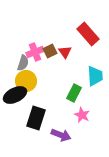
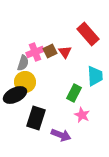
yellow circle: moved 1 px left, 1 px down
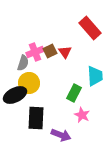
red rectangle: moved 2 px right, 6 px up
yellow circle: moved 4 px right, 1 px down
black rectangle: rotated 15 degrees counterclockwise
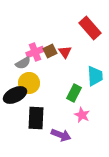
gray semicircle: rotated 42 degrees clockwise
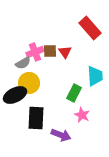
brown square: rotated 24 degrees clockwise
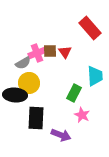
pink cross: moved 2 px right, 1 px down
black ellipse: rotated 30 degrees clockwise
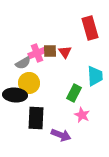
red rectangle: rotated 25 degrees clockwise
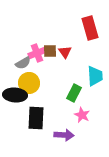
purple arrow: moved 3 px right; rotated 18 degrees counterclockwise
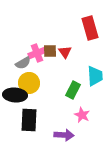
green rectangle: moved 1 px left, 3 px up
black rectangle: moved 7 px left, 2 px down
